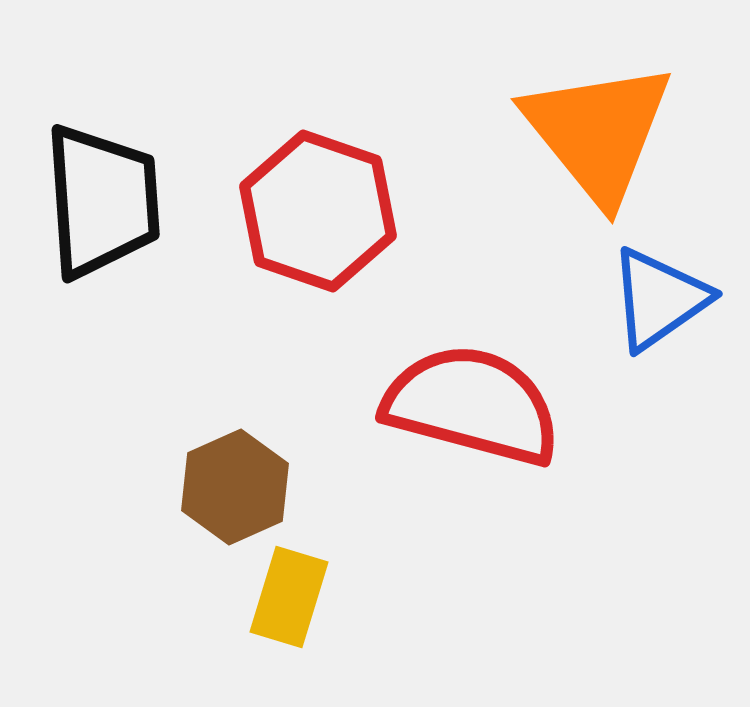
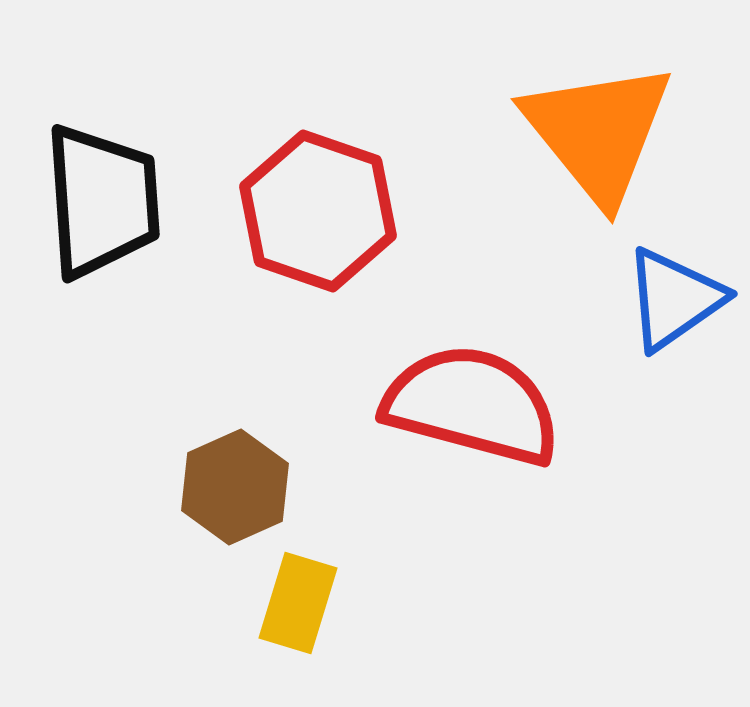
blue triangle: moved 15 px right
yellow rectangle: moved 9 px right, 6 px down
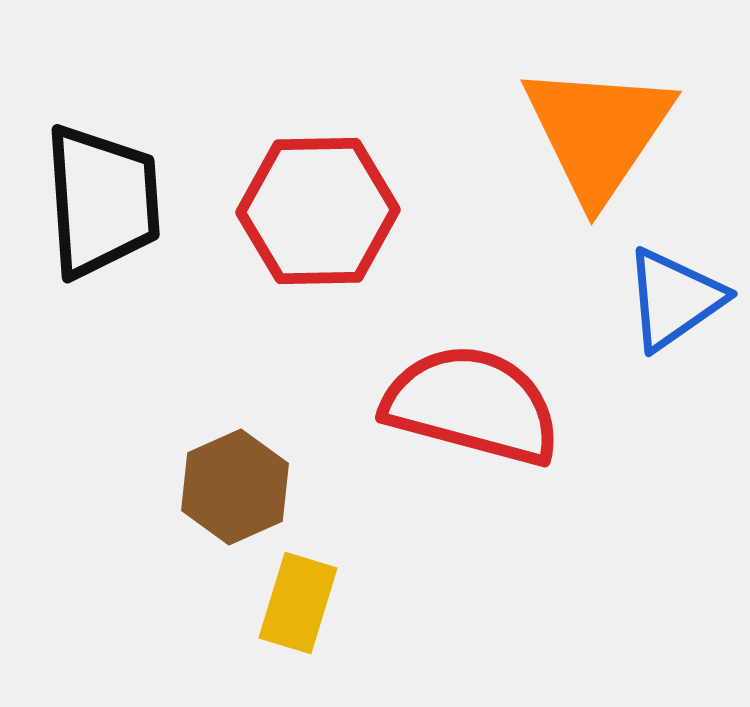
orange triangle: rotated 13 degrees clockwise
red hexagon: rotated 20 degrees counterclockwise
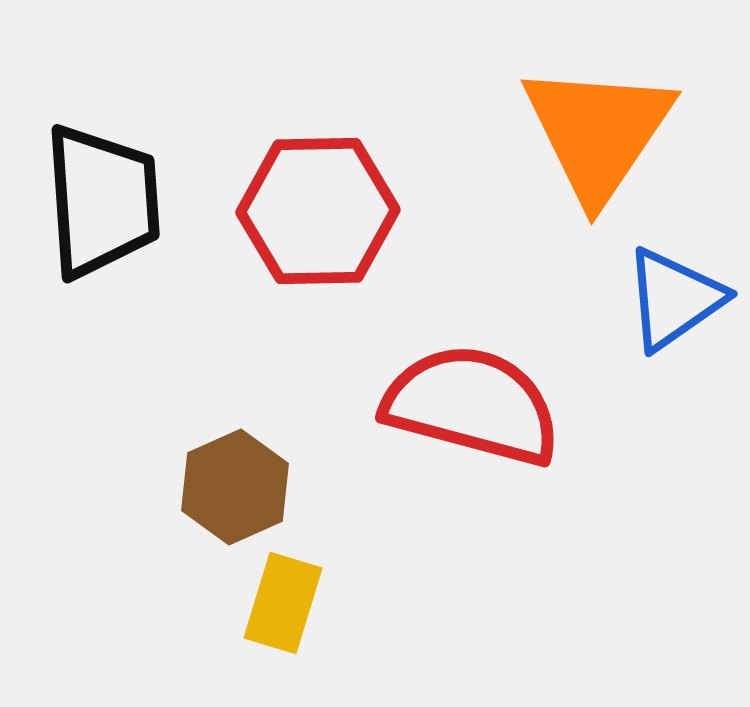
yellow rectangle: moved 15 px left
